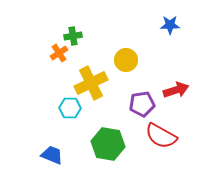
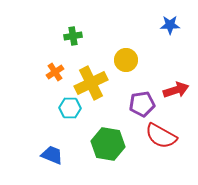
orange cross: moved 4 px left, 19 px down
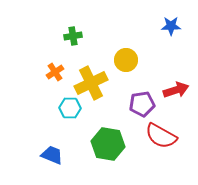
blue star: moved 1 px right, 1 px down
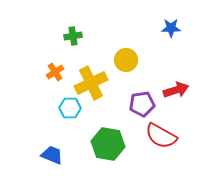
blue star: moved 2 px down
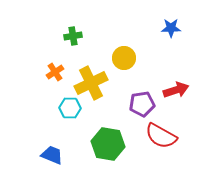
yellow circle: moved 2 px left, 2 px up
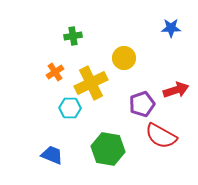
purple pentagon: rotated 10 degrees counterclockwise
green hexagon: moved 5 px down
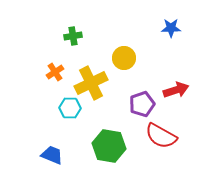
green hexagon: moved 1 px right, 3 px up
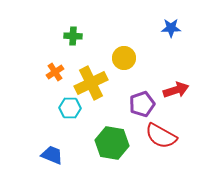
green cross: rotated 12 degrees clockwise
green hexagon: moved 3 px right, 3 px up
